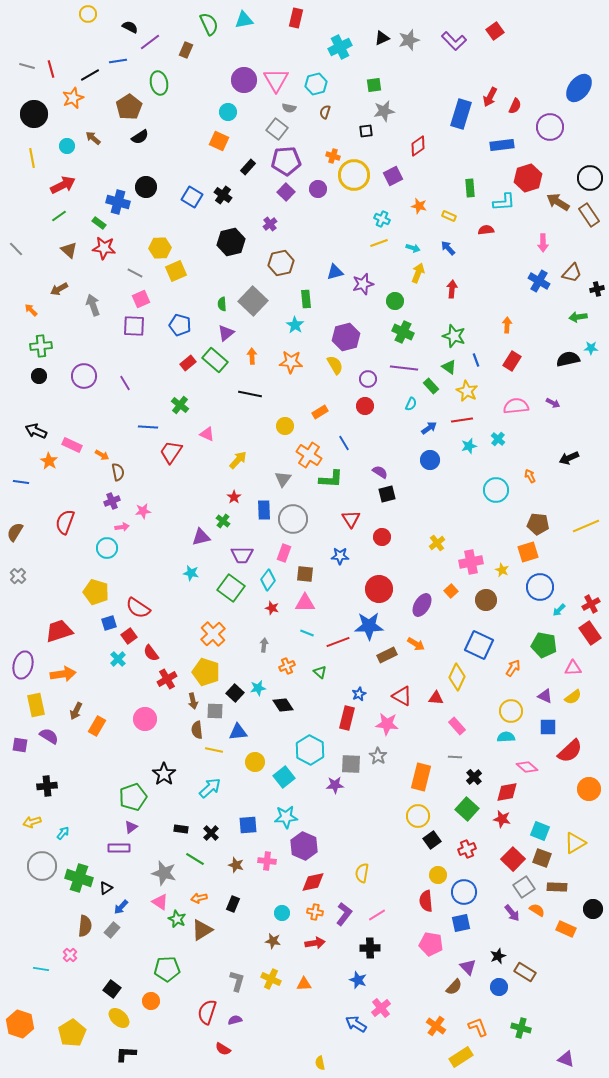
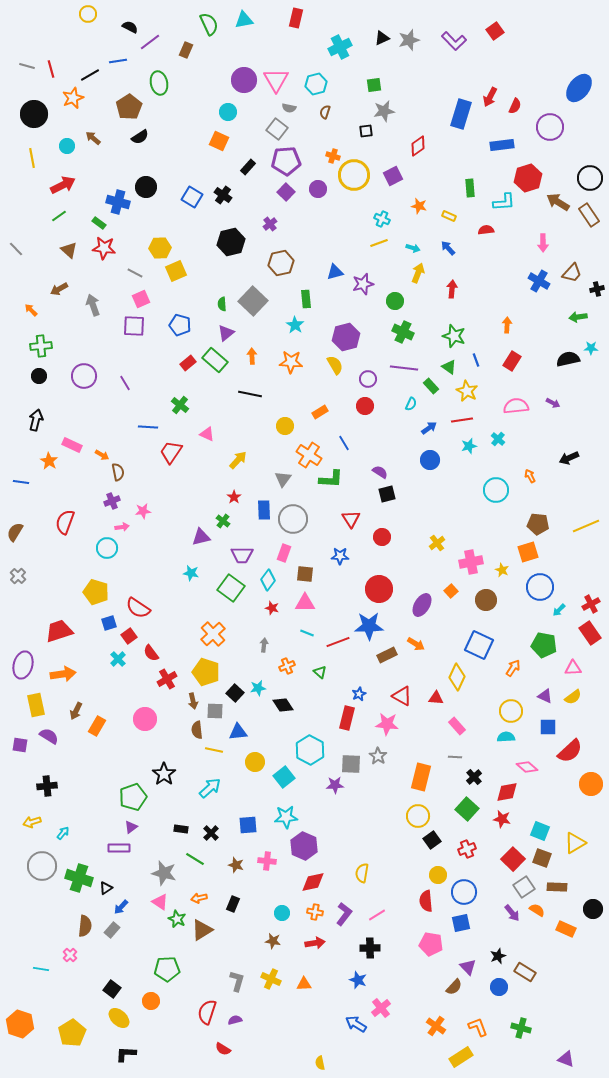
black arrow at (36, 431): moved 11 px up; rotated 80 degrees clockwise
orange circle at (589, 789): moved 2 px right, 5 px up
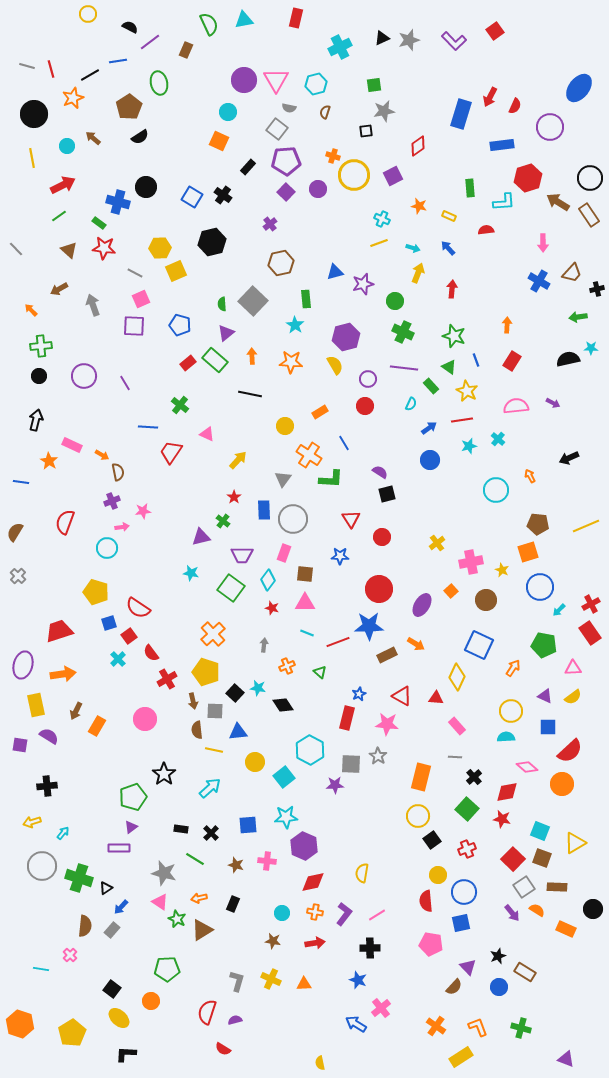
black hexagon at (231, 242): moved 19 px left
cyan star at (258, 688): rotated 21 degrees clockwise
orange circle at (591, 784): moved 29 px left
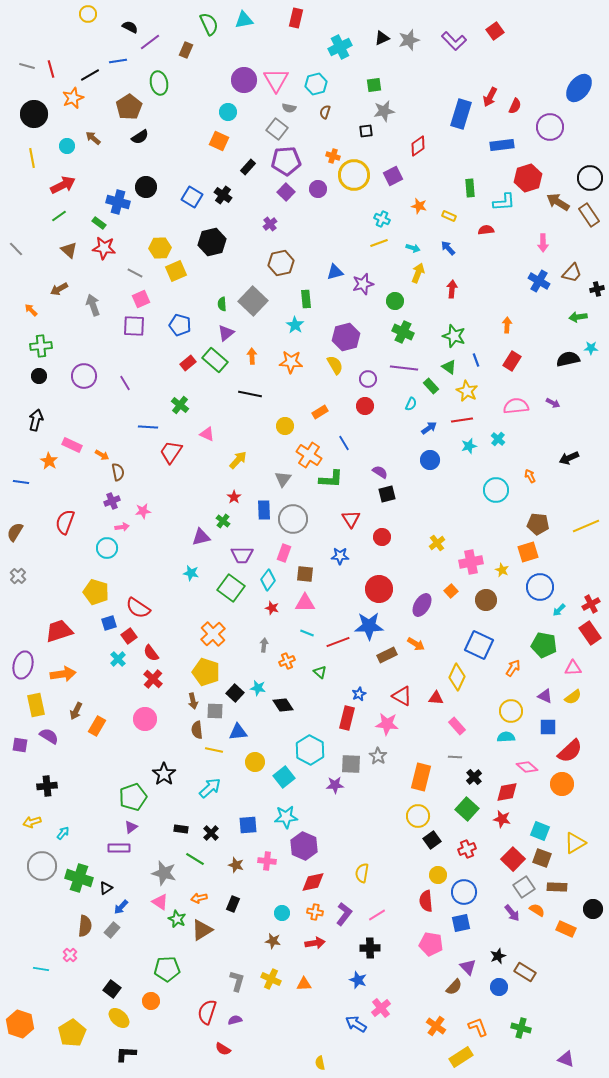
orange cross at (287, 666): moved 5 px up
red cross at (167, 679): moved 14 px left; rotated 18 degrees counterclockwise
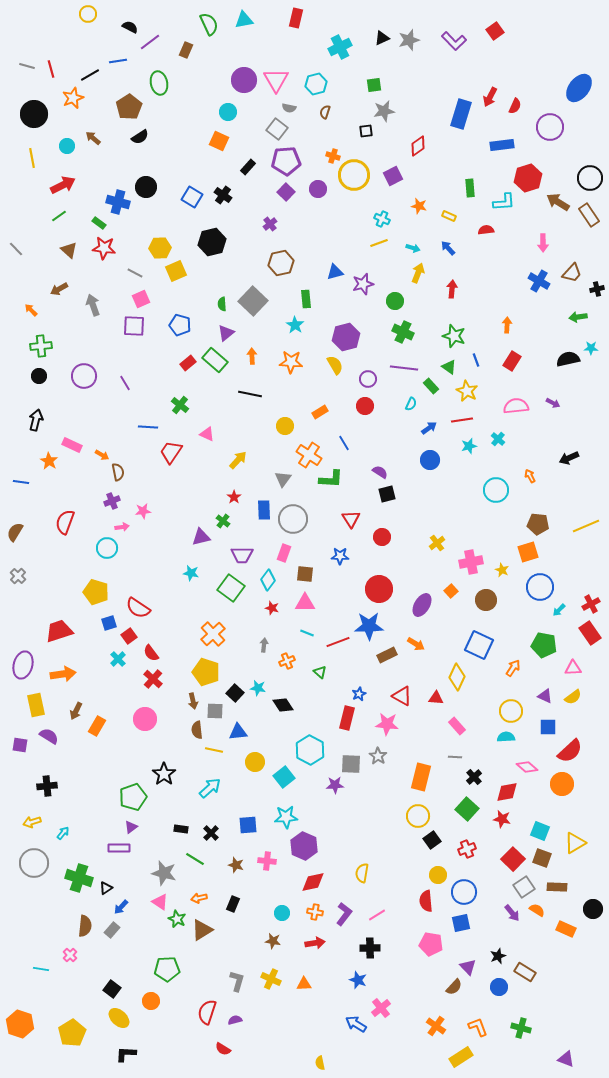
gray circle at (42, 866): moved 8 px left, 3 px up
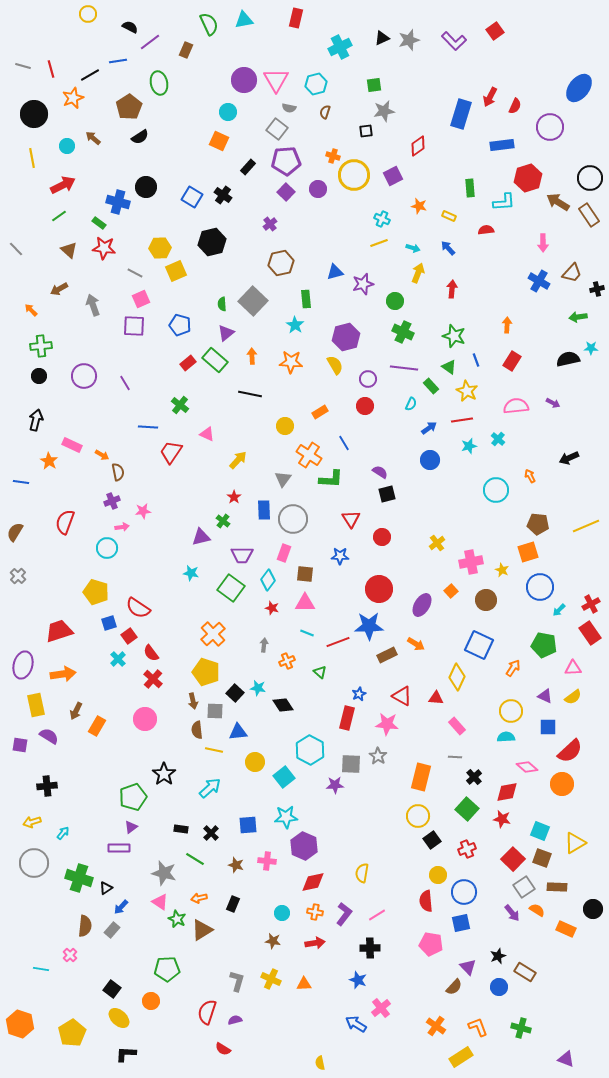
gray line at (27, 66): moved 4 px left
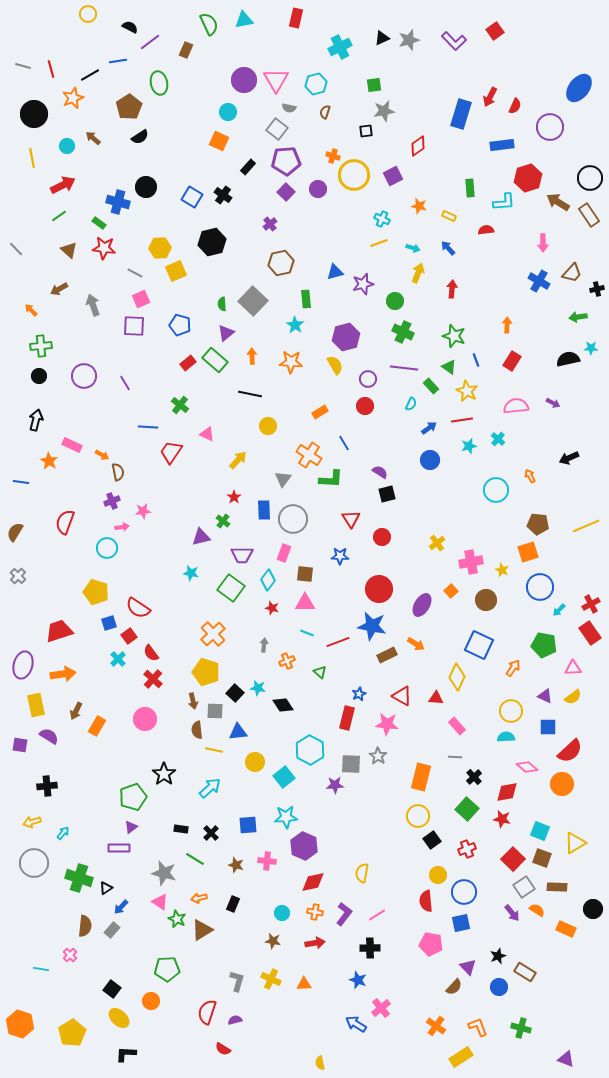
yellow circle at (285, 426): moved 17 px left
blue star at (369, 626): moved 3 px right; rotated 12 degrees clockwise
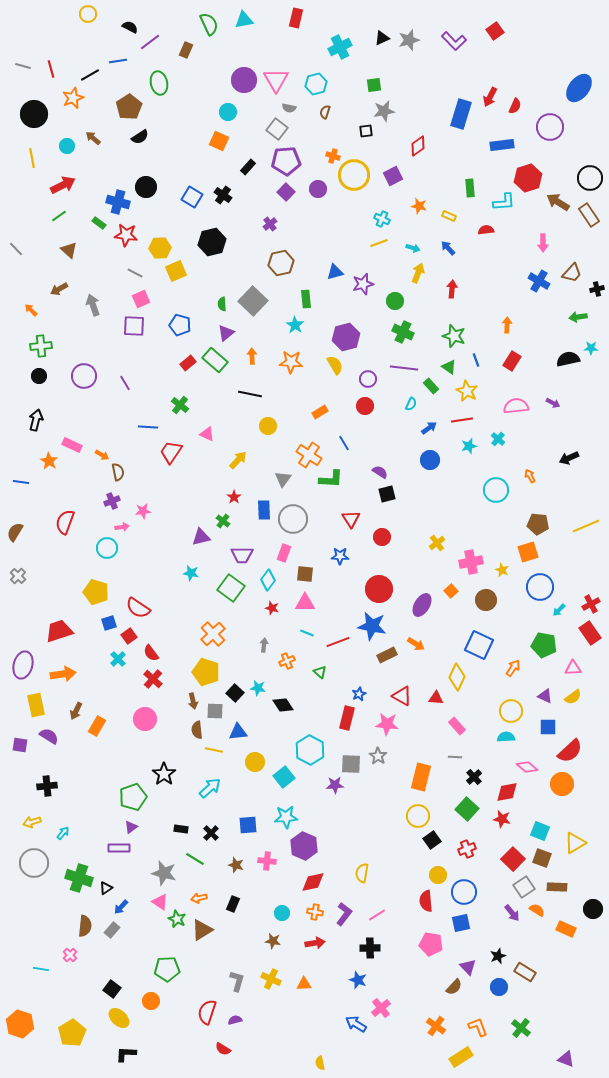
red star at (104, 248): moved 22 px right, 13 px up
green cross at (521, 1028): rotated 24 degrees clockwise
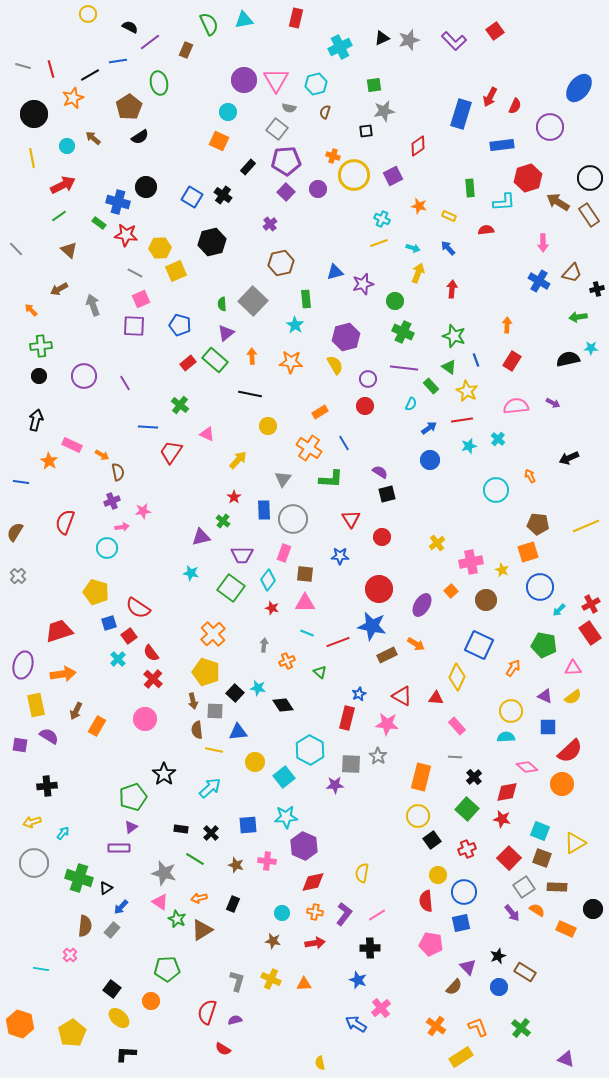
orange cross at (309, 455): moved 7 px up
red square at (513, 859): moved 4 px left, 1 px up
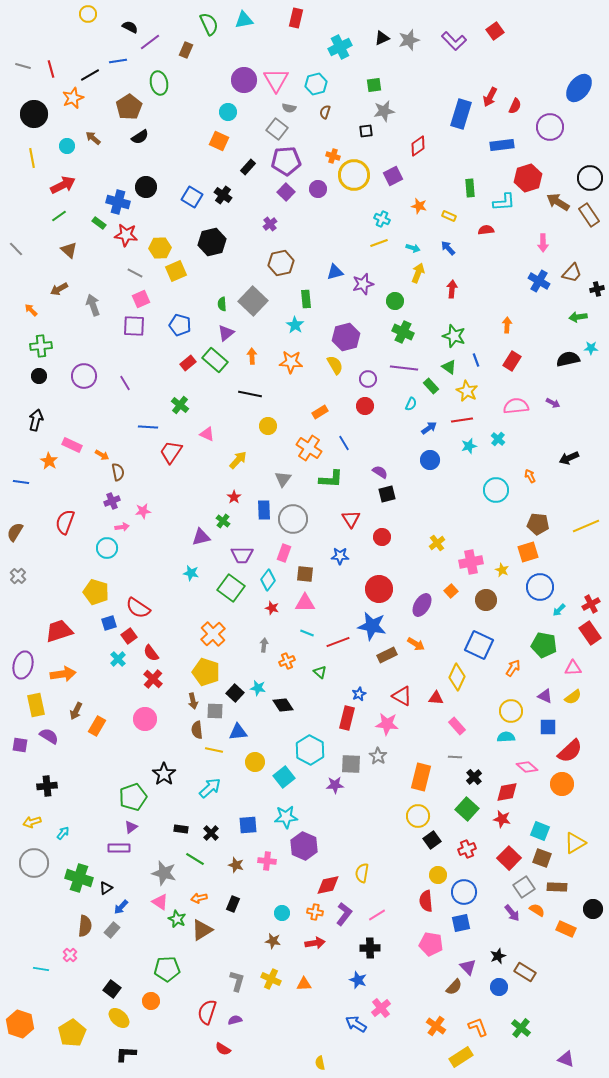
red diamond at (313, 882): moved 15 px right, 3 px down
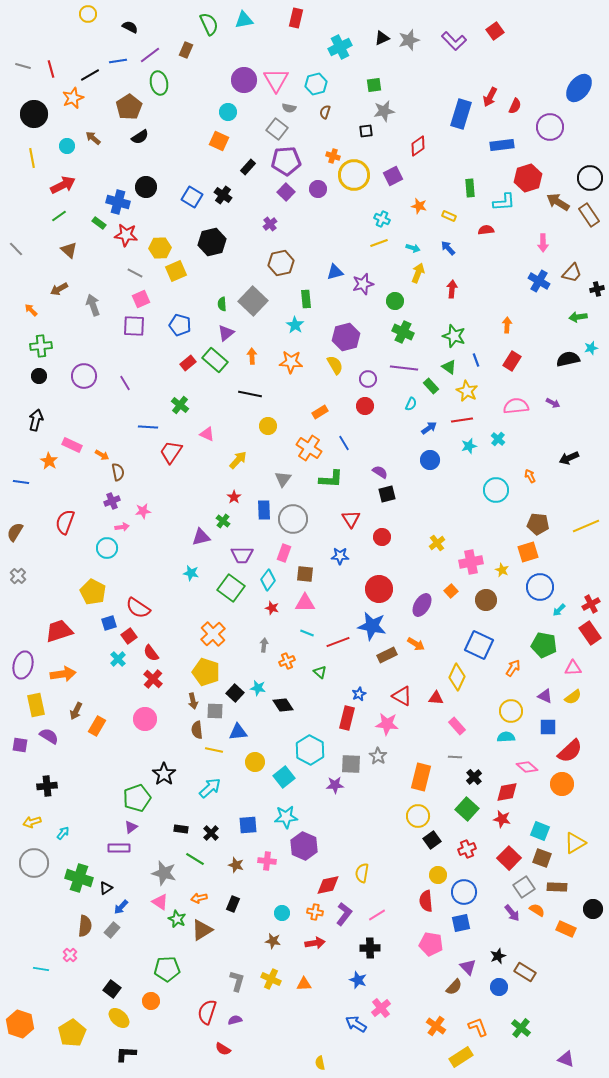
purple line at (150, 42): moved 13 px down
cyan star at (591, 348): rotated 16 degrees counterclockwise
yellow pentagon at (96, 592): moved 3 px left; rotated 10 degrees clockwise
green pentagon at (133, 797): moved 4 px right, 1 px down
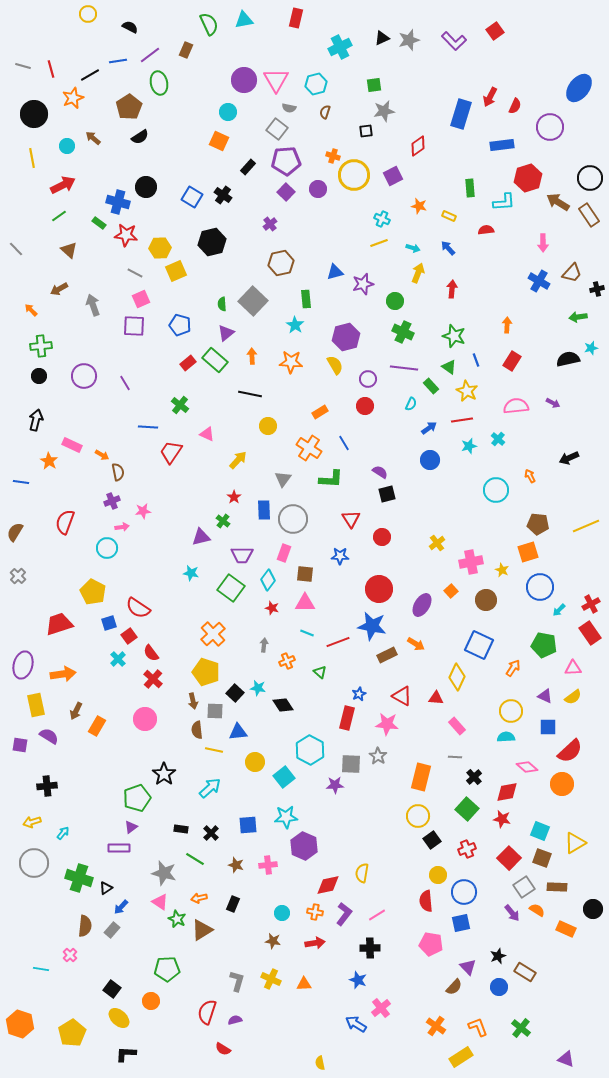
red trapezoid at (59, 631): moved 7 px up
pink cross at (267, 861): moved 1 px right, 4 px down; rotated 12 degrees counterclockwise
